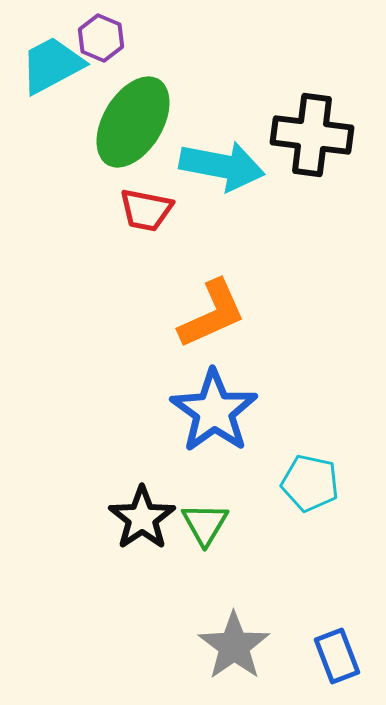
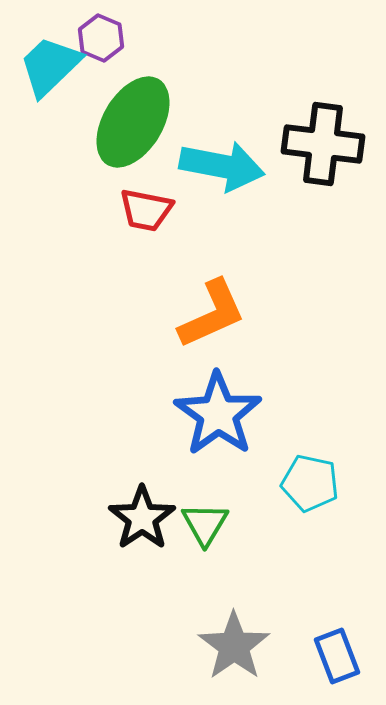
cyan trapezoid: moved 2 px left, 1 px down; rotated 16 degrees counterclockwise
black cross: moved 11 px right, 9 px down
blue star: moved 4 px right, 3 px down
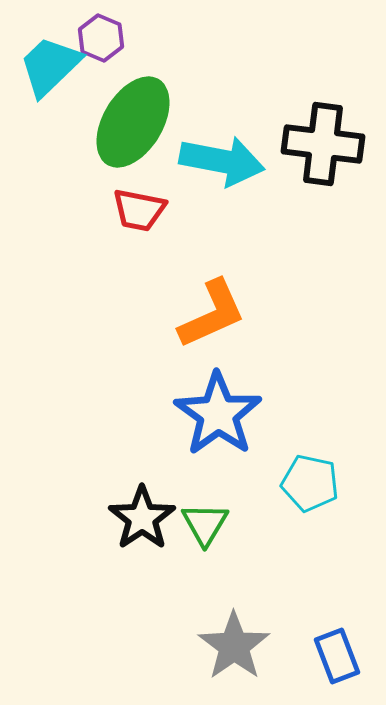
cyan arrow: moved 5 px up
red trapezoid: moved 7 px left
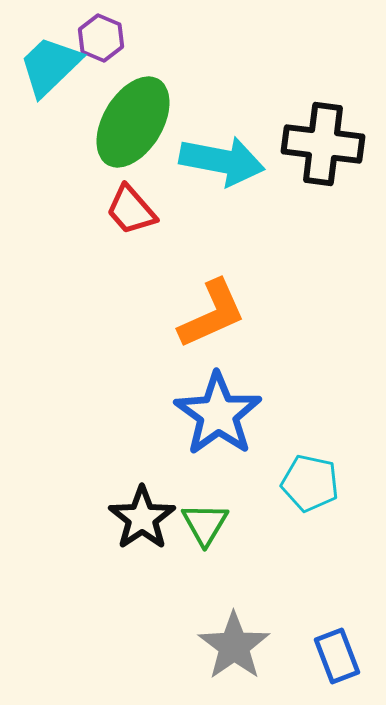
red trapezoid: moved 8 px left; rotated 38 degrees clockwise
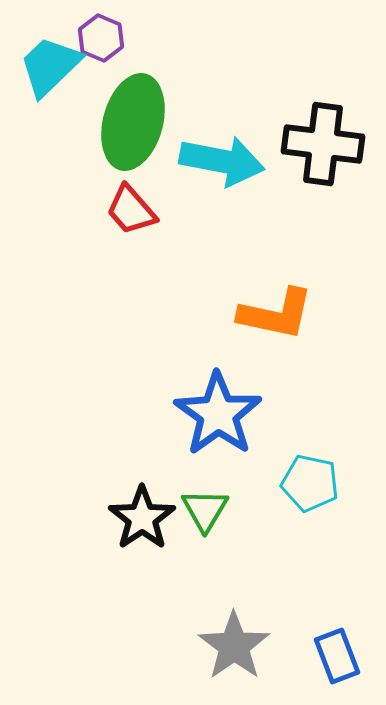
green ellipse: rotated 16 degrees counterclockwise
orange L-shape: moved 64 px right; rotated 36 degrees clockwise
green triangle: moved 14 px up
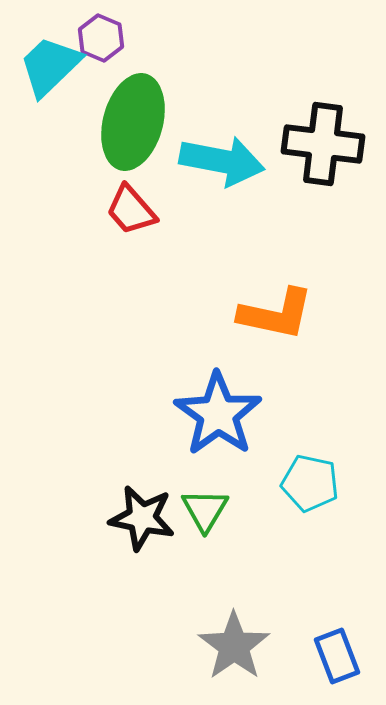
black star: rotated 26 degrees counterclockwise
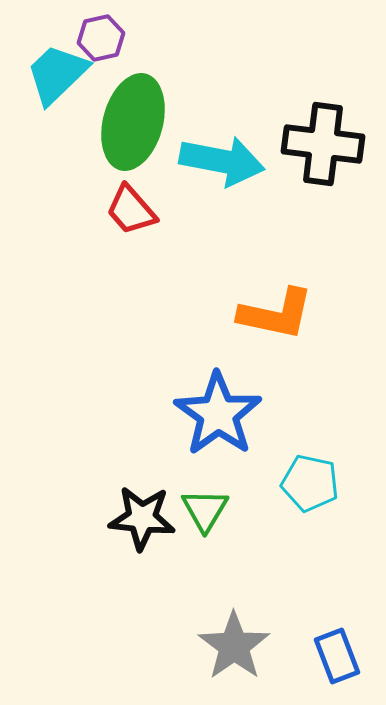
purple hexagon: rotated 24 degrees clockwise
cyan trapezoid: moved 7 px right, 8 px down
black star: rotated 6 degrees counterclockwise
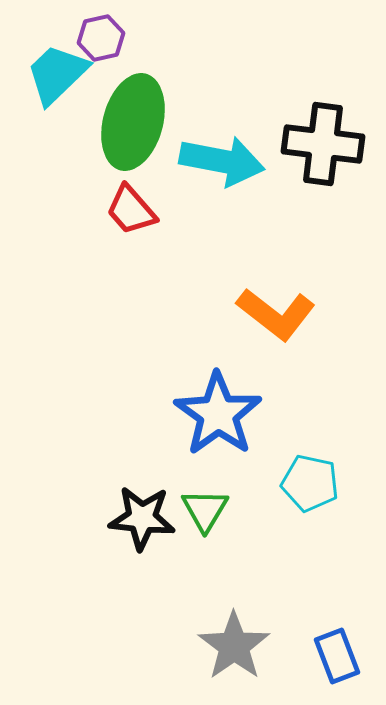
orange L-shape: rotated 26 degrees clockwise
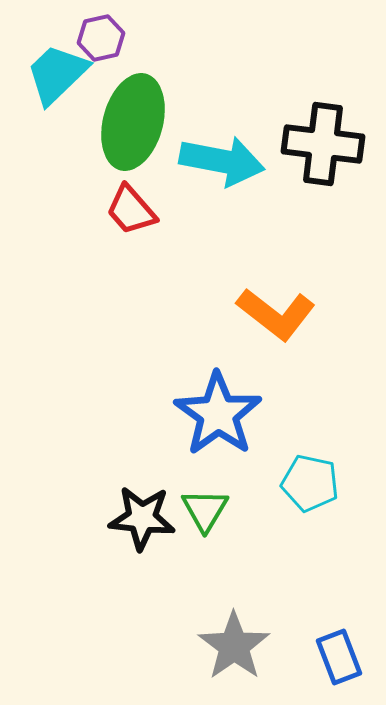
blue rectangle: moved 2 px right, 1 px down
